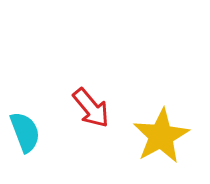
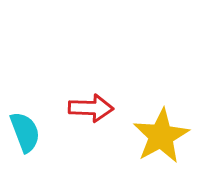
red arrow: rotated 48 degrees counterclockwise
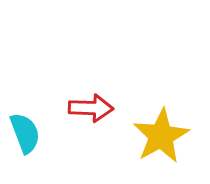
cyan semicircle: moved 1 px down
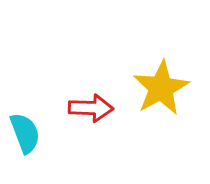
yellow star: moved 48 px up
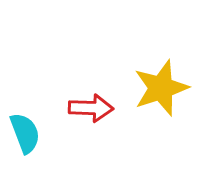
yellow star: rotated 10 degrees clockwise
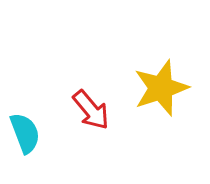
red arrow: moved 2 px down; rotated 48 degrees clockwise
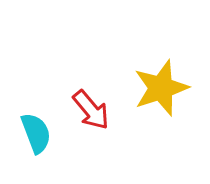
cyan semicircle: moved 11 px right
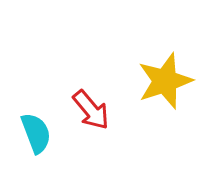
yellow star: moved 4 px right, 7 px up
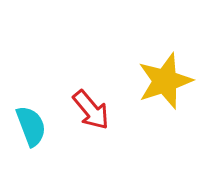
cyan semicircle: moved 5 px left, 7 px up
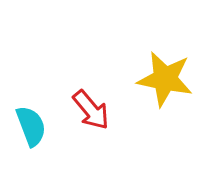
yellow star: moved 2 px up; rotated 30 degrees clockwise
